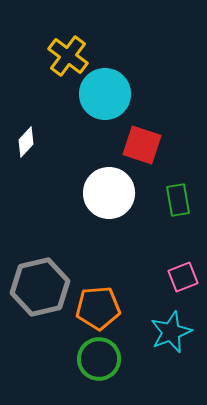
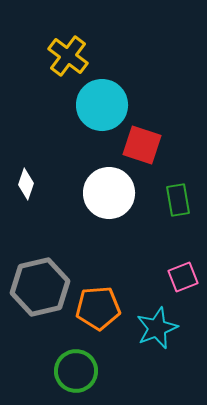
cyan circle: moved 3 px left, 11 px down
white diamond: moved 42 px down; rotated 24 degrees counterclockwise
cyan star: moved 14 px left, 4 px up
green circle: moved 23 px left, 12 px down
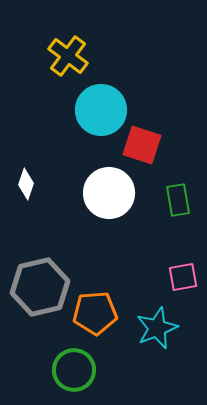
cyan circle: moved 1 px left, 5 px down
pink square: rotated 12 degrees clockwise
orange pentagon: moved 3 px left, 5 px down
green circle: moved 2 px left, 1 px up
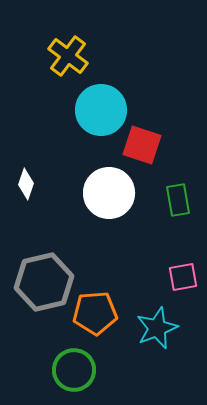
gray hexagon: moved 4 px right, 5 px up
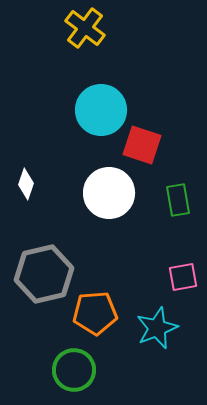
yellow cross: moved 17 px right, 28 px up
gray hexagon: moved 8 px up
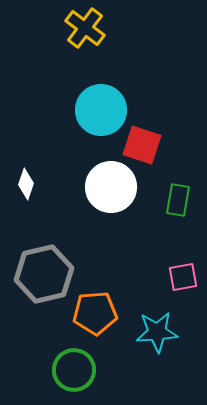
white circle: moved 2 px right, 6 px up
green rectangle: rotated 20 degrees clockwise
cyan star: moved 4 px down; rotated 18 degrees clockwise
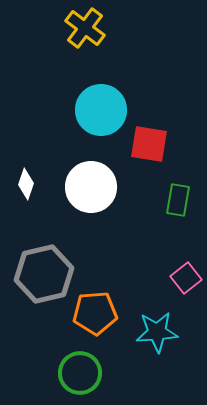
red square: moved 7 px right, 1 px up; rotated 9 degrees counterclockwise
white circle: moved 20 px left
pink square: moved 3 px right, 1 px down; rotated 28 degrees counterclockwise
green circle: moved 6 px right, 3 px down
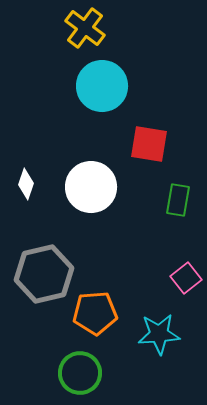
cyan circle: moved 1 px right, 24 px up
cyan star: moved 2 px right, 2 px down
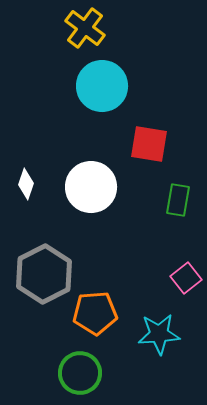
gray hexagon: rotated 14 degrees counterclockwise
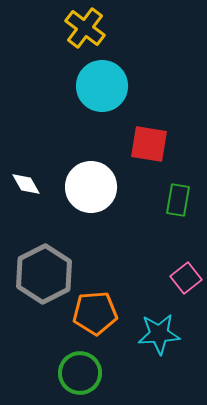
white diamond: rotated 48 degrees counterclockwise
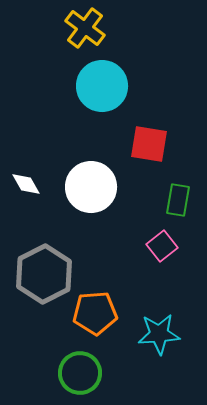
pink square: moved 24 px left, 32 px up
